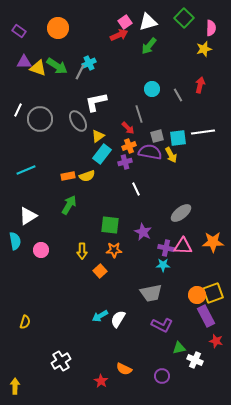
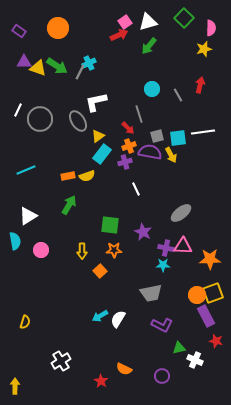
orange star at (213, 242): moved 3 px left, 17 px down
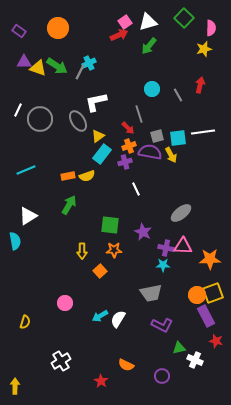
pink circle at (41, 250): moved 24 px right, 53 px down
orange semicircle at (124, 369): moved 2 px right, 4 px up
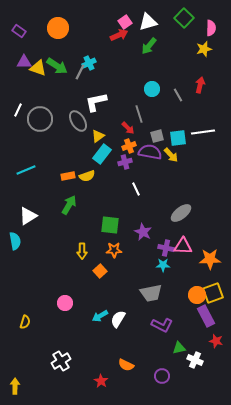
yellow arrow at (171, 155): rotated 14 degrees counterclockwise
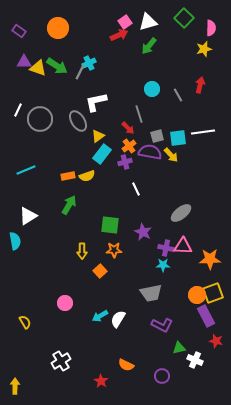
orange cross at (129, 146): rotated 16 degrees counterclockwise
yellow semicircle at (25, 322): rotated 48 degrees counterclockwise
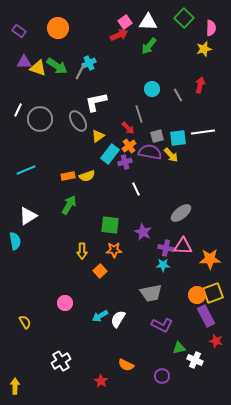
white triangle at (148, 22): rotated 18 degrees clockwise
cyan rectangle at (102, 154): moved 8 px right
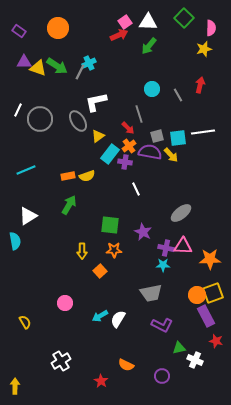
purple cross at (125, 162): rotated 24 degrees clockwise
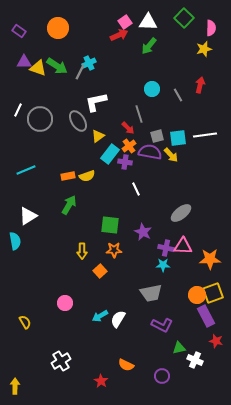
white line at (203, 132): moved 2 px right, 3 px down
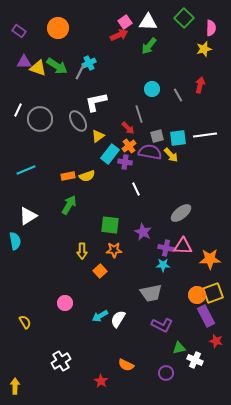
purple circle at (162, 376): moved 4 px right, 3 px up
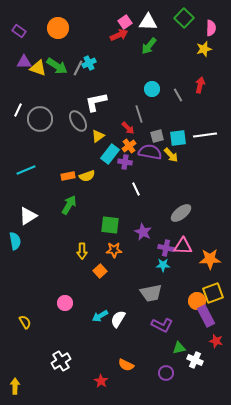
gray line at (80, 72): moved 2 px left, 4 px up
orange circle at (197, 295): moved 6 px down
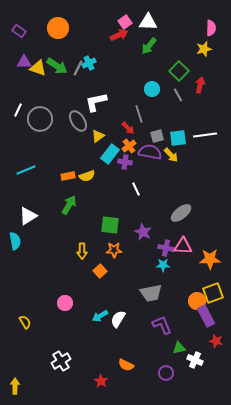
green square at (184, 18): moved 5 px left, 53 px down
purple L-shape at (162, 325): rotated 140 degrees counterclockwise
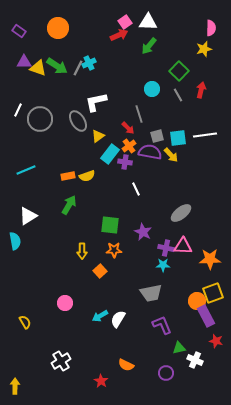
red arrow at (200, 85): moved 1 px right, 5 px down
